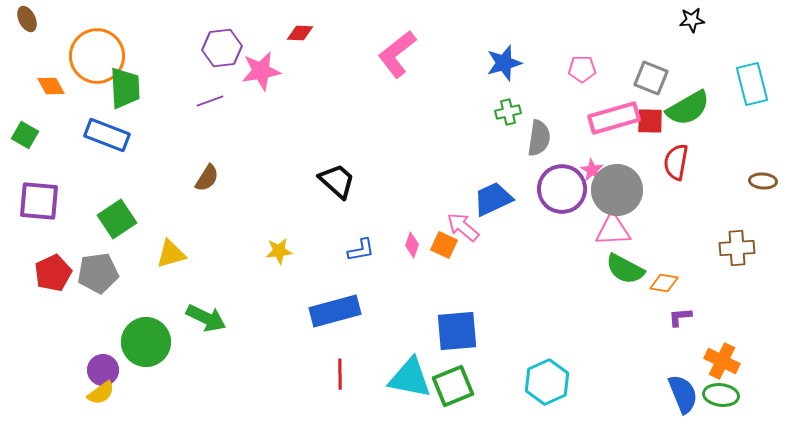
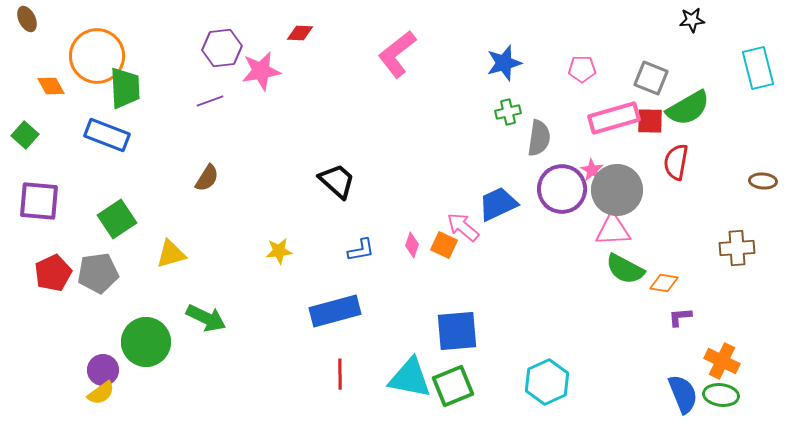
cyan rectangle at (752, 84): moved 6 px right, 16 px up
green square at (25, 135): rotated 12 degrees clockwise
blue trapezoid at (493, 199): moved 5 px right, 5 px down
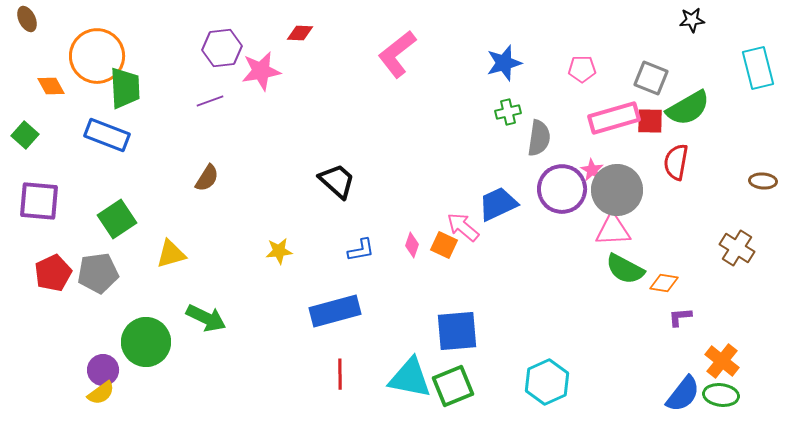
brown cross at (737, 248): rotated 36 degrees clockwise
orange cross at (722, 361): rotated 12 degrees clockwise
blue semicircle at (683, 394): rotated 60 degrees clockwise
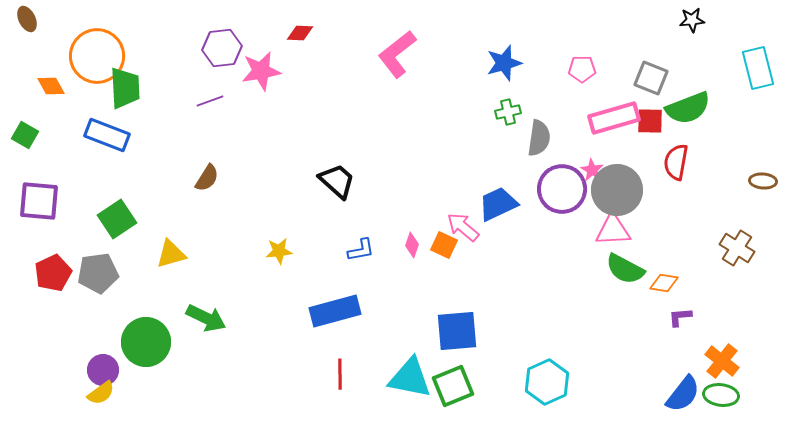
green semicircle at (688, 108): rotated 9 degrees clockwise
green square at (25, 135): rotated 12 degrees counterclockwise
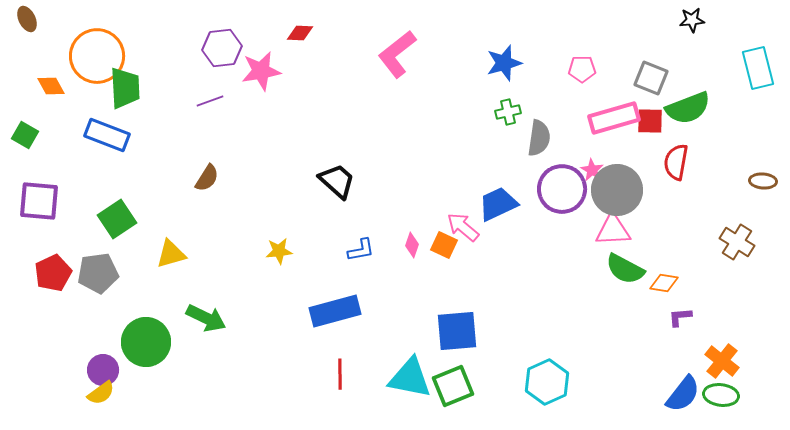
brown cross at (737, 248): moved 6 px up
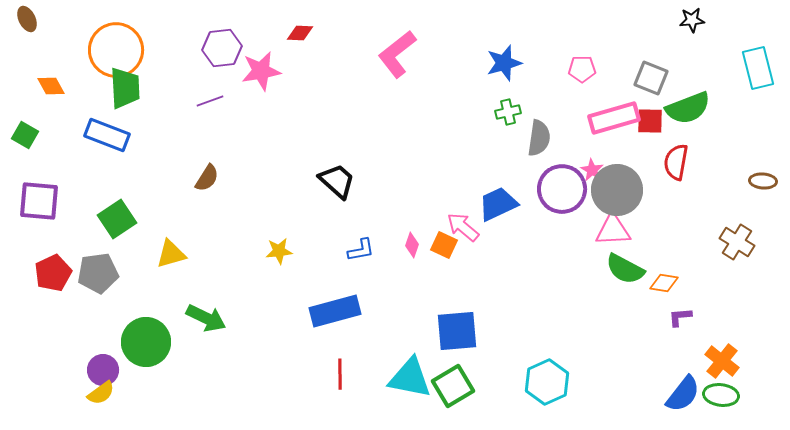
orange circle at (97, 56): moved 19 px right, 6 px up
green square at (453, 386): rotated 9 degrees counterclockwise
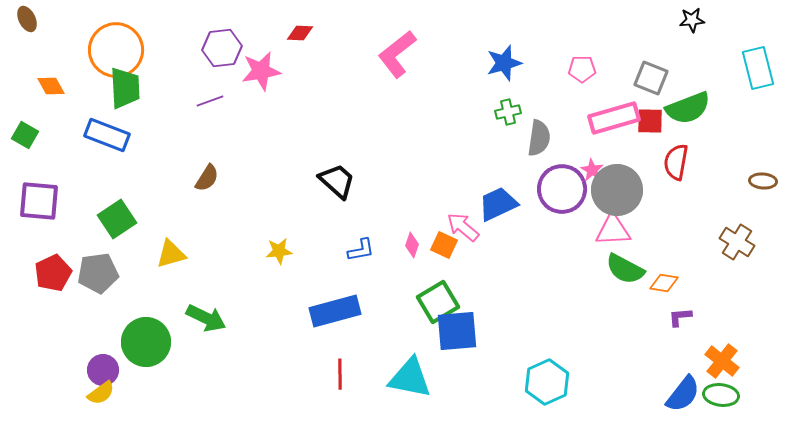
green square at (453, 386): moved 15 px left, 84 px up
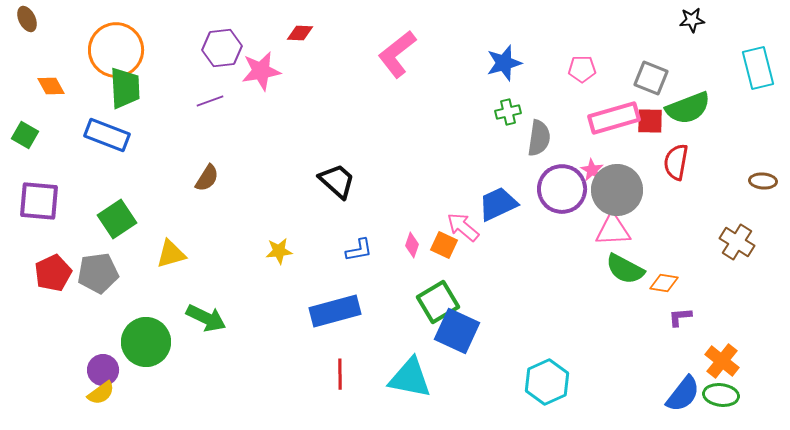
blue L-shape at (361, 250): moved 2 px left
blue square at (457, 331): rotated 30 degrees clockwise
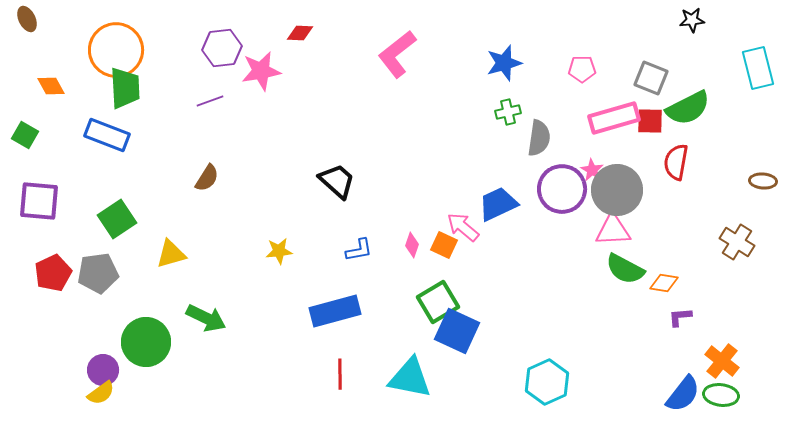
green semicircle at (688, 108): rotated 6 degrees counterclockwise
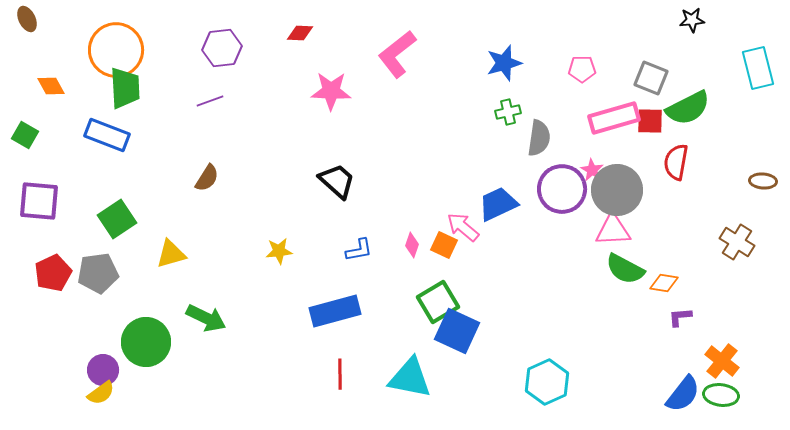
pink star at (261, 71): moved 70 px right, 20 px down; rotated 12 degrees clockwise
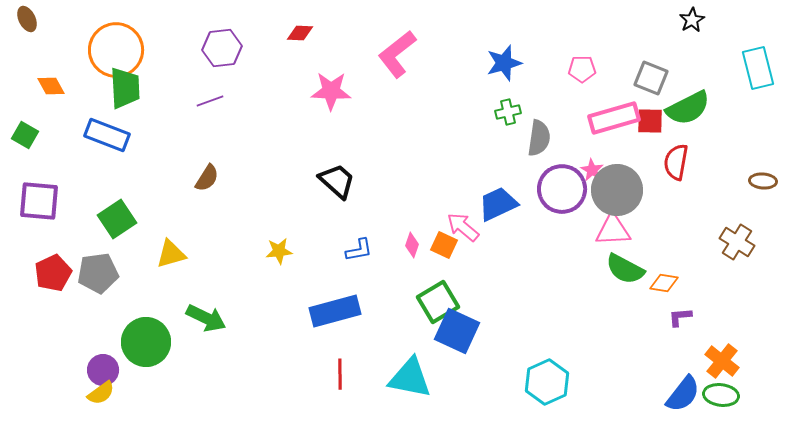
black star at (692, 20): rotated 25 degrees counterclockwise
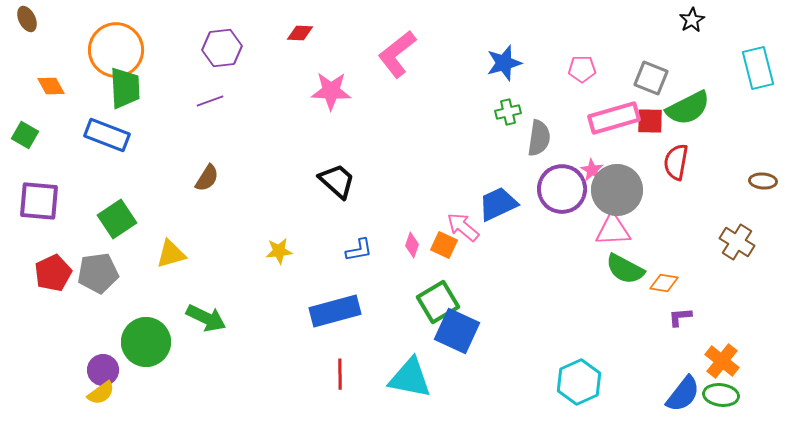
cyan hexagon at (547, 382): moved 32 px right
